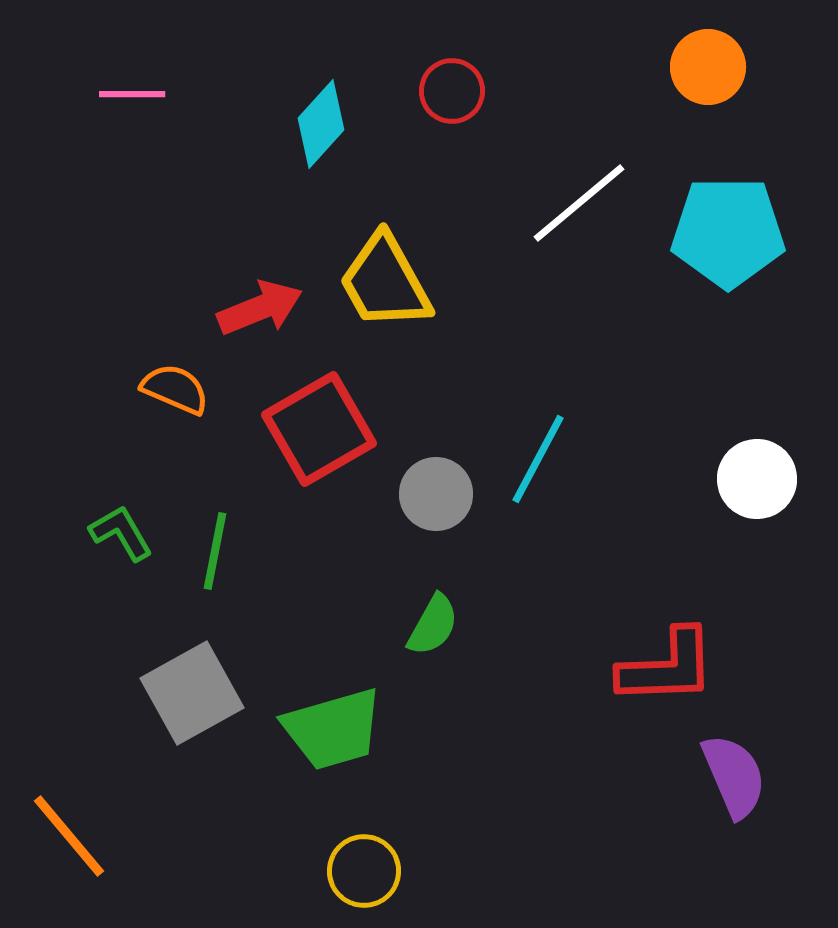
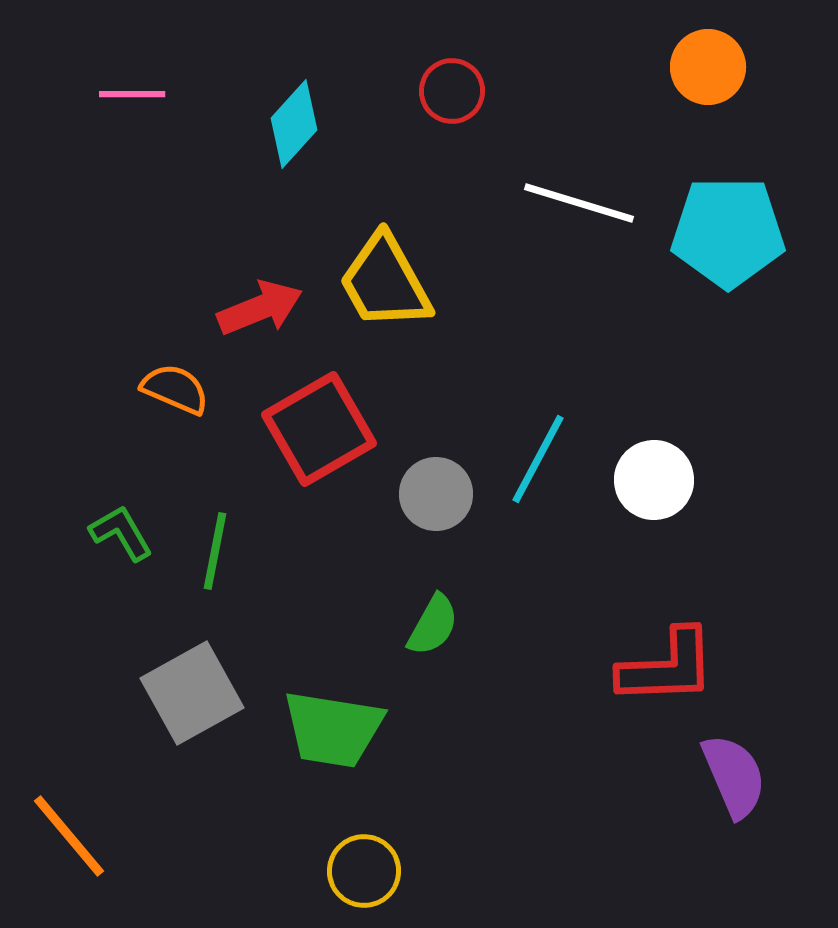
cyan diamond: moved 27 px left
white line: rotated 57 degrees clockwise
white circle: moved 103 px left, 1 px down
green trapezoid: rotated 25 degrees clockwise
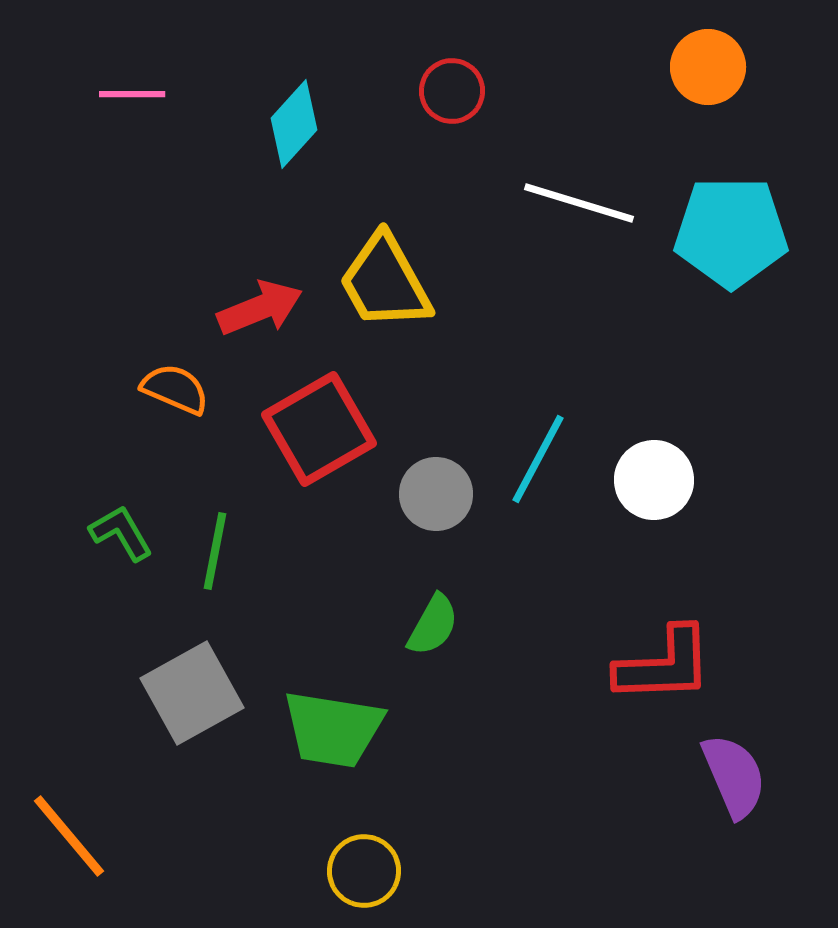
cyan pentagon: moved 3 px right
red L-shape: moved 3 px left, 2 px up
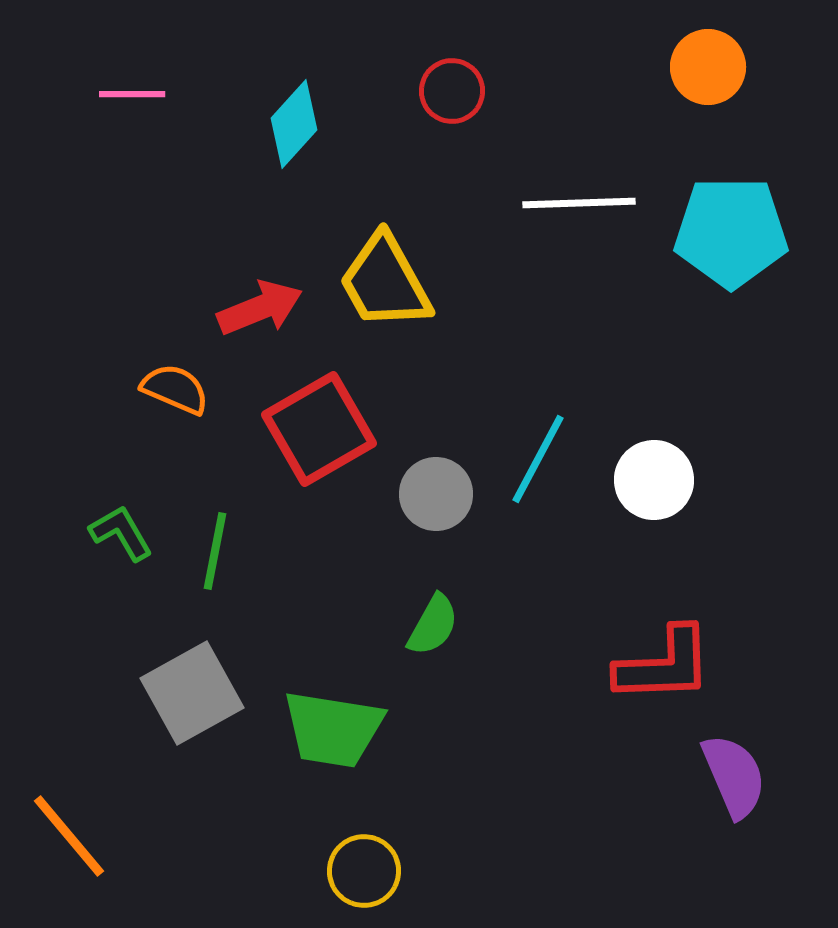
white line: rotated 19 degrees counterclockwise
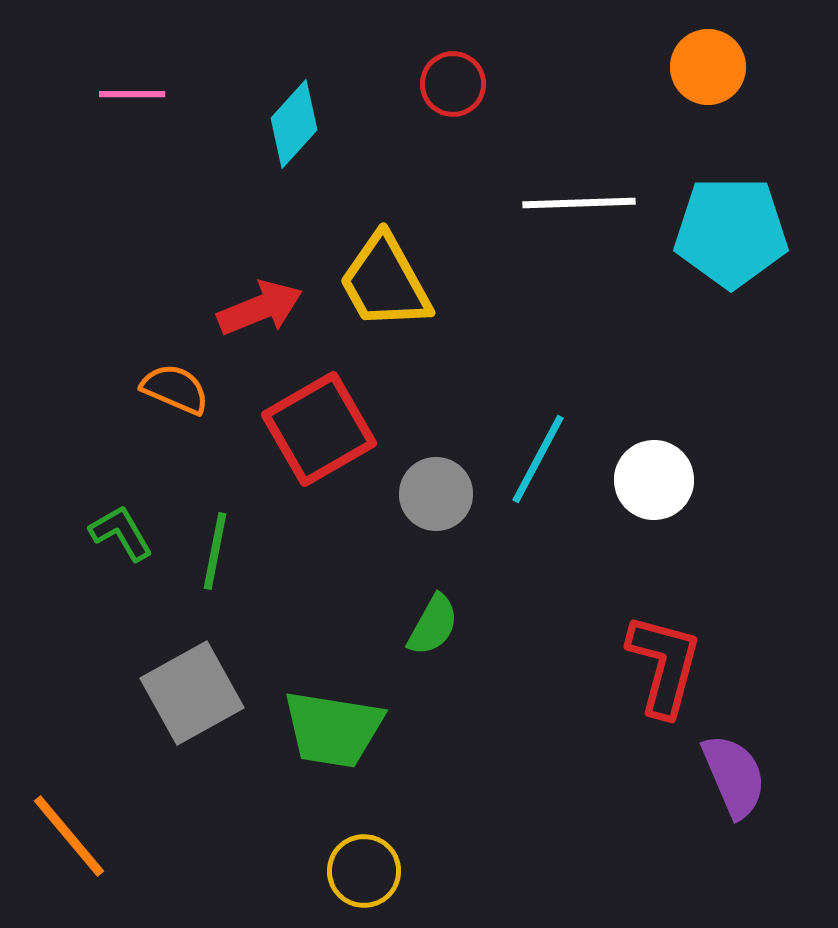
red circle: moved 1 px right, 7 px up
red L-shape: rotated 73 degrees counterclockwise
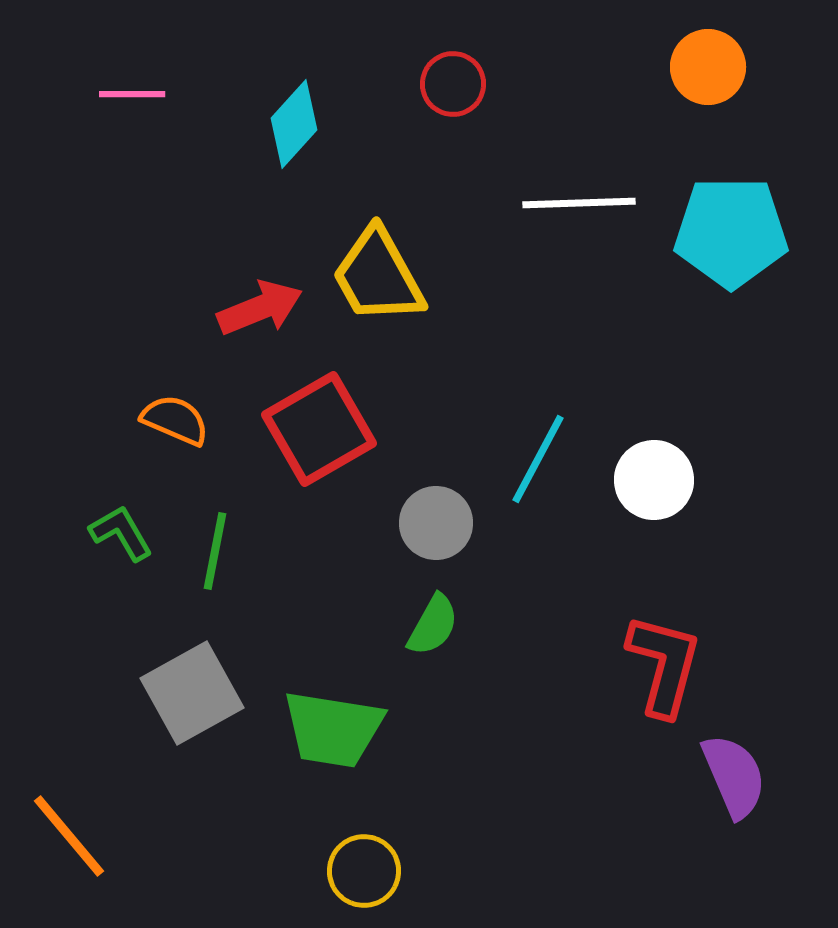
yellow trapezoid: moved 7 px left, 6 px up
orange semicircle: moved 31 px down
gray circle: moved 29 px down
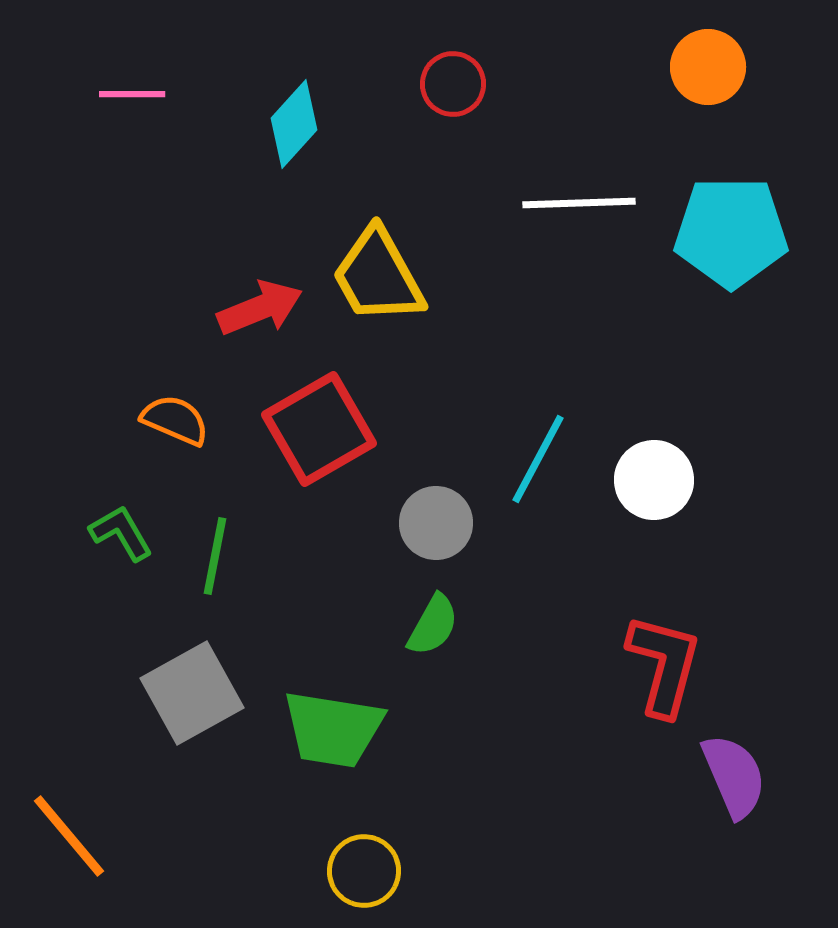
green line: moved 5 px down
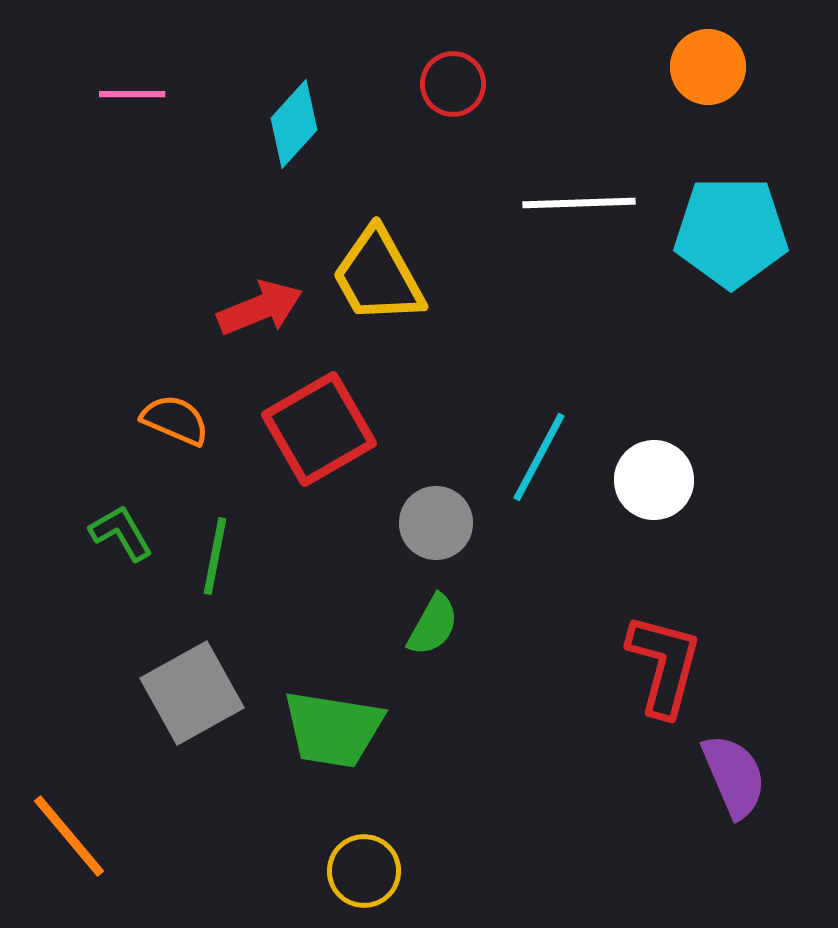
cyan line: moved 1 px right, 2 px up
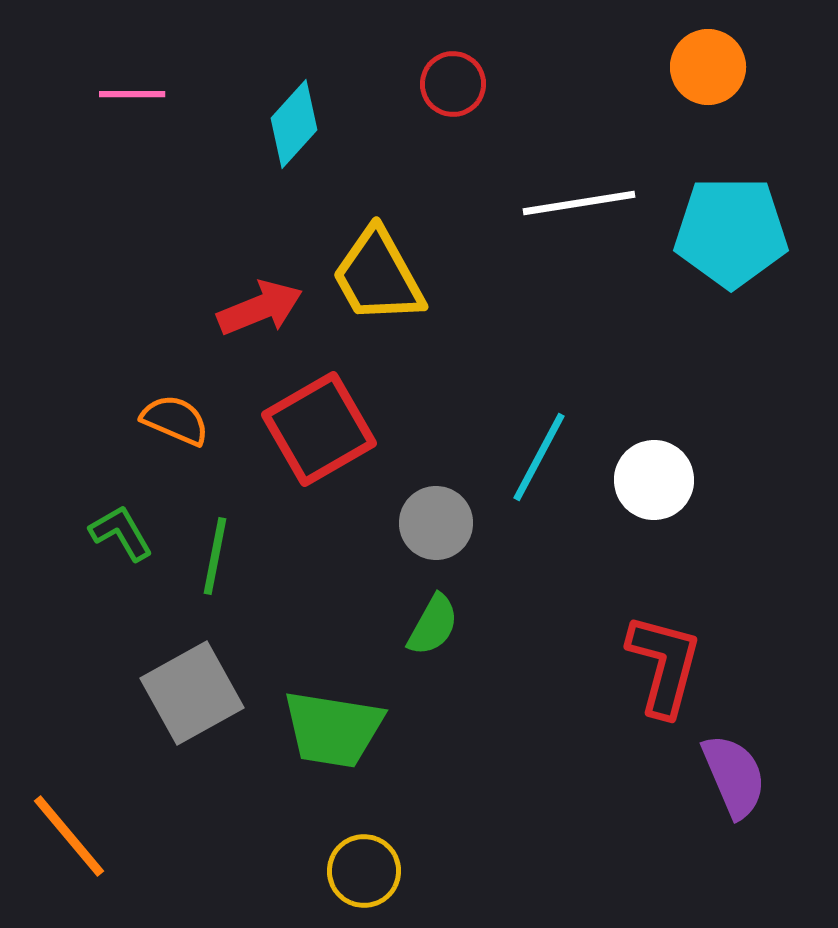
white line: rotated 7 degrees counterclockwise
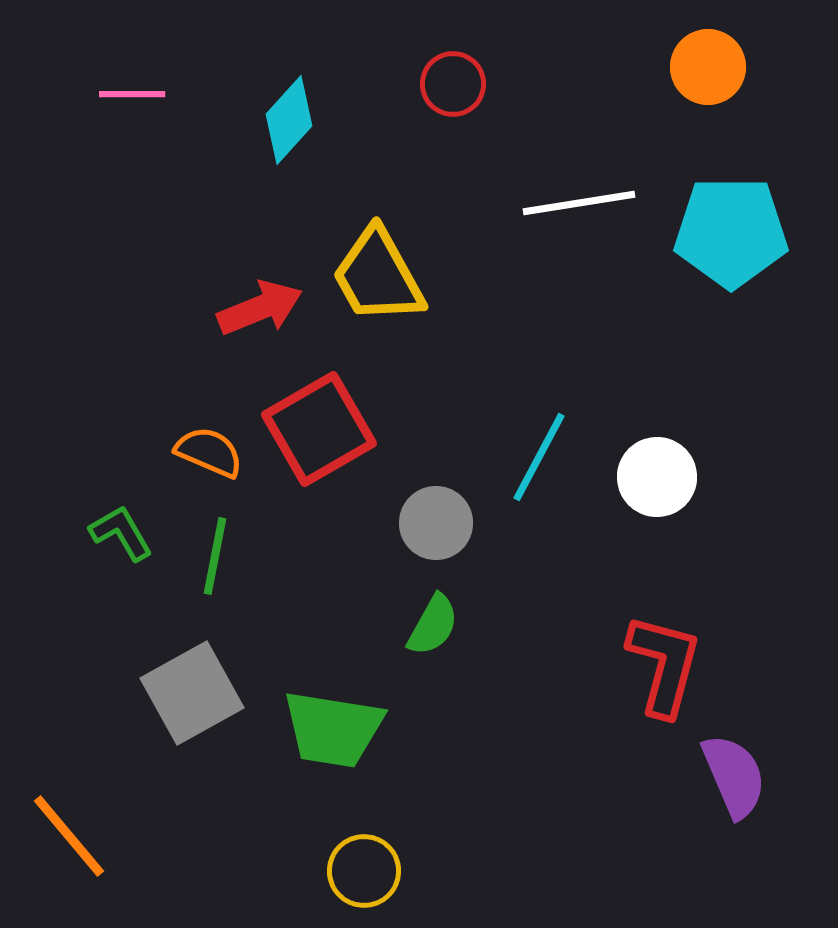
cyan diamond: moved 5 px left, 4 px up
orange semicircle: moved 34 px right, 32 px down
white circle: moved 3 px right, 3 px up
